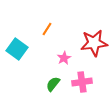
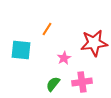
cyan square: moved 4 px right, 1 px down; rotated 30 degrees counterclockwise
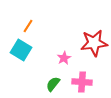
orange line: moved 19 px left, 3 px up
cyan square: rotated 25 degrees clockwise
pink cross: rotated 12 degrees clockwise
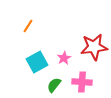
red star: moved 4 px down
cyan square: moved 16 px right, 12 px down; rotated 30 degrees clockwise
green semicircle: moved 1 px right, 1 px down
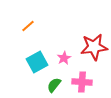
orange line: rotated 16 degrees clockwise
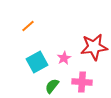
green semicircle: moved 2 px left, 1 px down
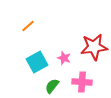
pink star: rotated 24 degrees counterclockwise
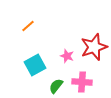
red star: rotated 12 degrees counterclockwise
pink star: moved 3 px right, 2 px up
cyan square: moved 2 px left, 3 px down
green semicircle: moved 4 px right
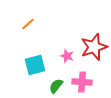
orange line: moved 2 px up
cyan square: rotated 15 degrees clockwise
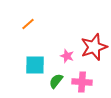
cyan square: rotated 15 degrees clockwise
green semicircle: moved 5 px up
